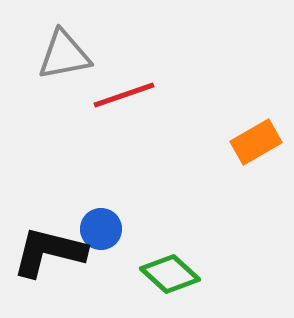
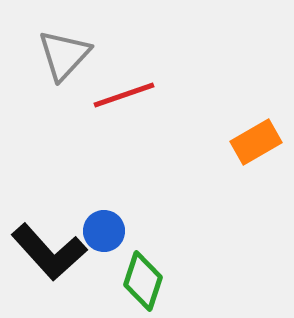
gray triangle: rotated 36 degrees counterclockwise
blue circle: moved 3 px right, 2 px down
black L-shape: rotated 146 degrees counterclockwise
green diamond: moved 27 px left, 7 px down; rotated 66 degrees clockwise
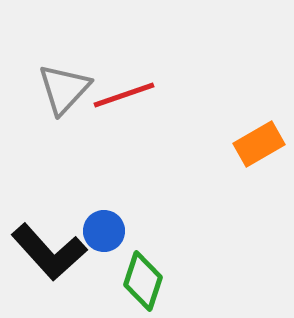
gray triangle: moved 34 px down
orange rectangle: moved 3 px right, 2 px down
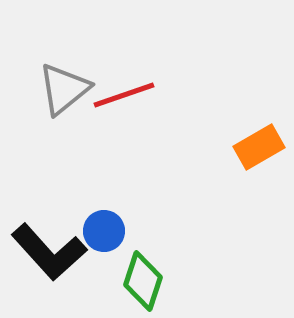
gray triangle: rotated 8 degrees clockwise
orange rectangle: moved 3 px down
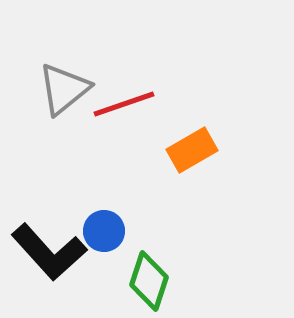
red line: moved 9 px down
orange rectangle: moved 67 px left, 3 px down
green diamond: moved 6 px right
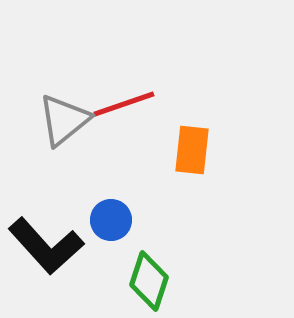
gray triangle: moved 31 px down
orange rectangle: rotated 54 degrees counterclockwise
blue circle: moved 7 px right, 11 px up
black L-shape: moved 3 px left, 6 px up
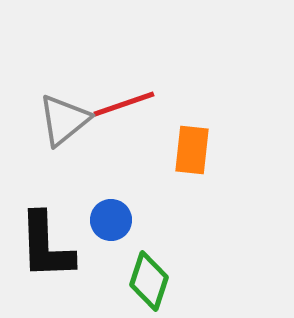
black L-shape: rotated 40 degrees clockwise
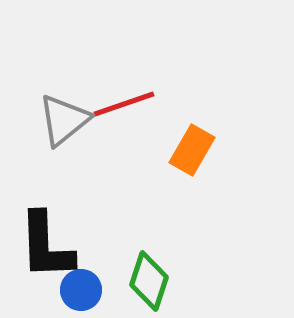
orange rectangle: rotated 24 degrees clockwise
blue circle: moved 30 px left, 70 px down
